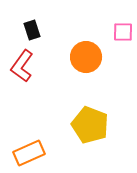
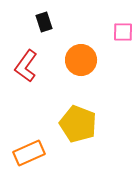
black rectangle: moved 12 px right, 8 px up
orange circle: moved 5 px left, 3 px down
red L-shape: moved 4 px right
yellow pentagon: moved 12 px left, 1 px up
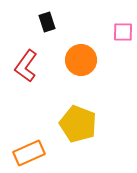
black rectangle: moved 3 px right
